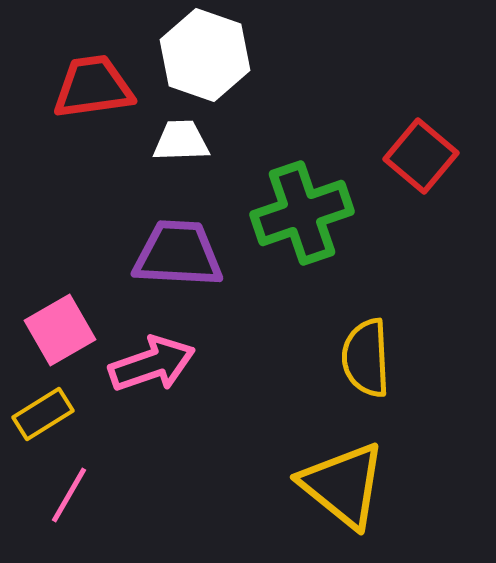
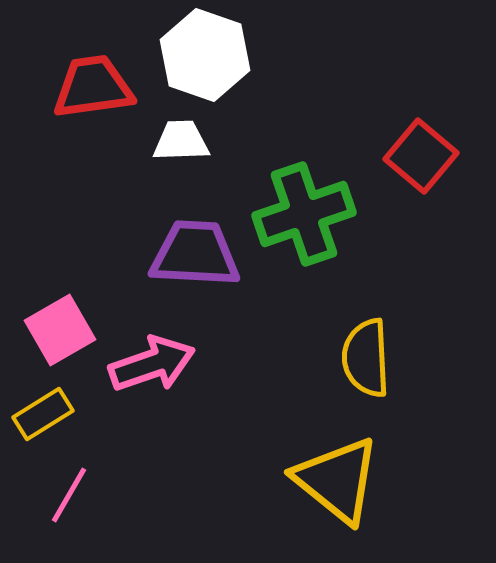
green cross: moved 2 px right, 1 px down
purple trapezoid: moved 17 px right
yellow triangle: moved 6 px left, 5 px up
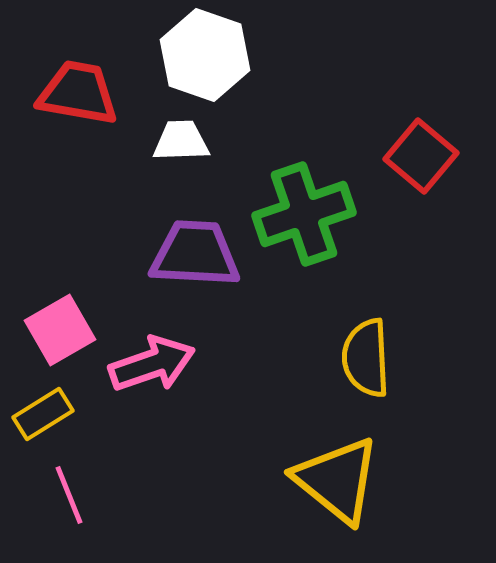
red trapezoid: moved 15 px left, 6 px down; rotated 18 degrees clockwise
pink line: rotated 52 degrees counterclockwise
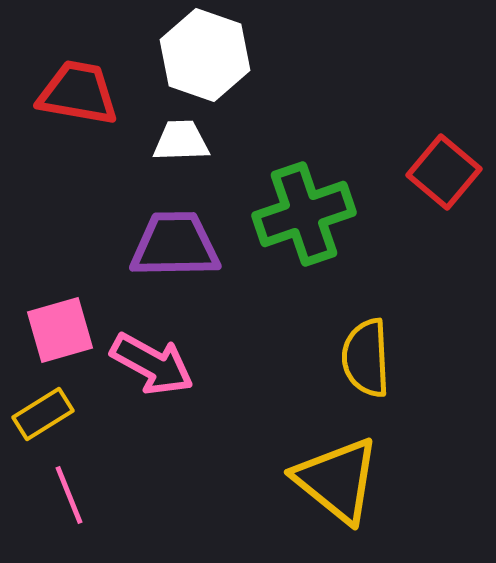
red square: moved 23 px right, 16 px down
purple trapezoid: moved 20 px left, 9 px up; rotated 4 degrees counterclockwise
pink square: rotated 14 degrees clockwise
pink arrow: rotated 48 degrees clockwise
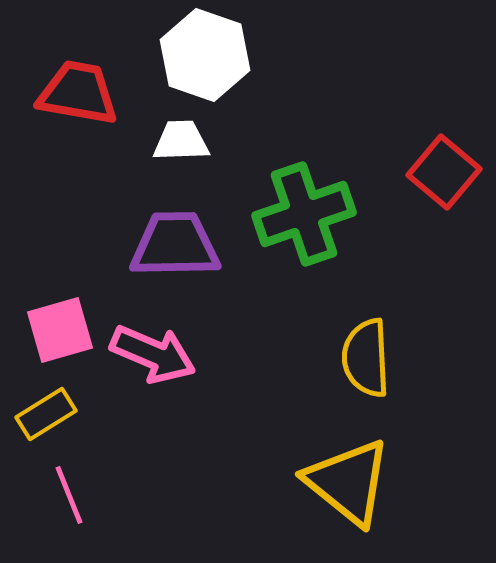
pink arrow: moved 1 px right, 10 px up; rotated 6 degrees counterclockwise
yellow rectangle: moved 3 px right
yellow triangle: moved 11 px right, 2 px down
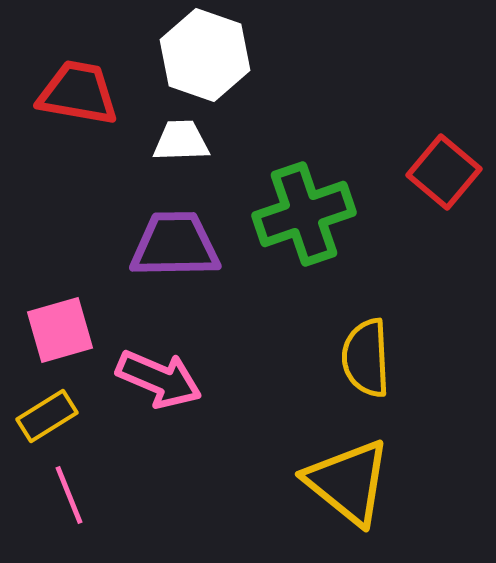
pink arrow: moved 6 px right, 25 px down
yellow rectangle: moved 1 px right, 2 px down
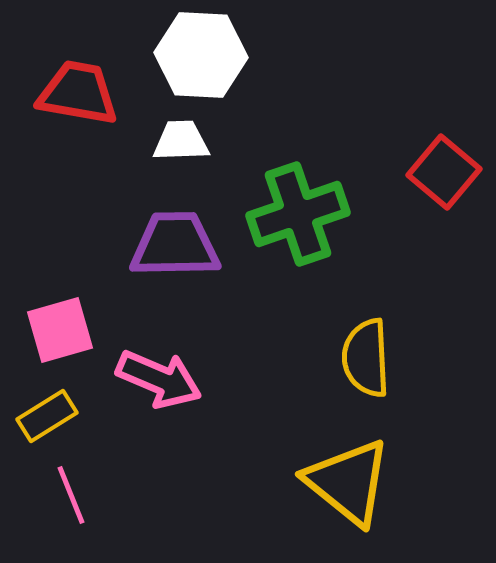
white hexagon: moved 4 px left; rotated 16 degrees counterclockwise
green cross: moved 6 px left
pink line: moved 2 px right
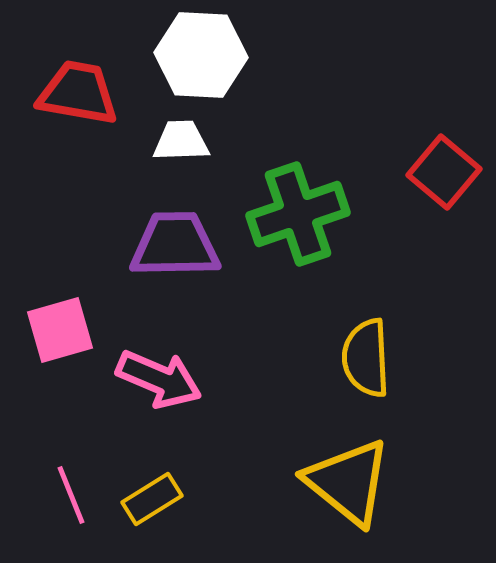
yellow rectangle: moved 105 px right, 83 px down
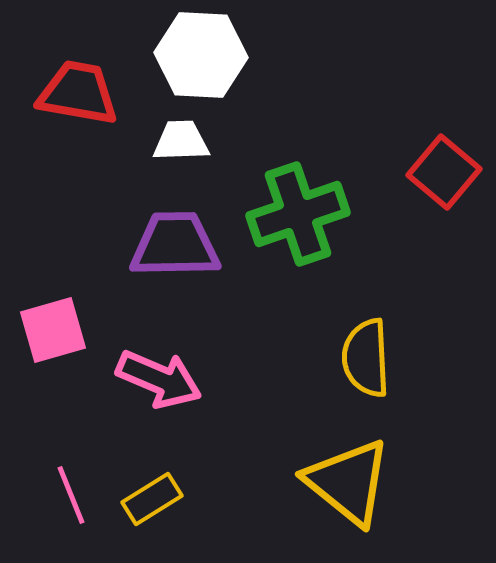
pink square: moved 7 px left
